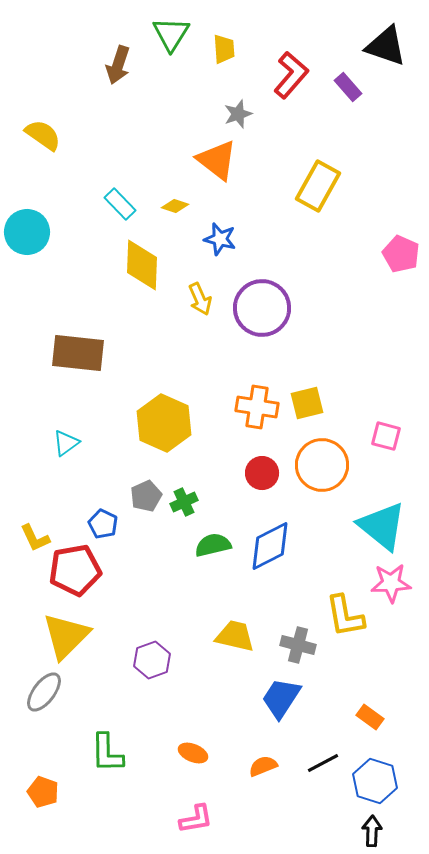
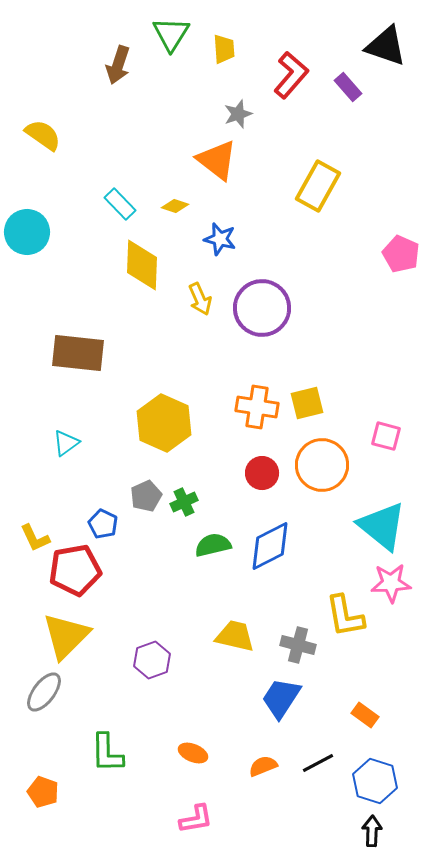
orange rectangle at (370, 717): moved 5 px left, 2 px up
black line at (323, 763): moved 5 px left
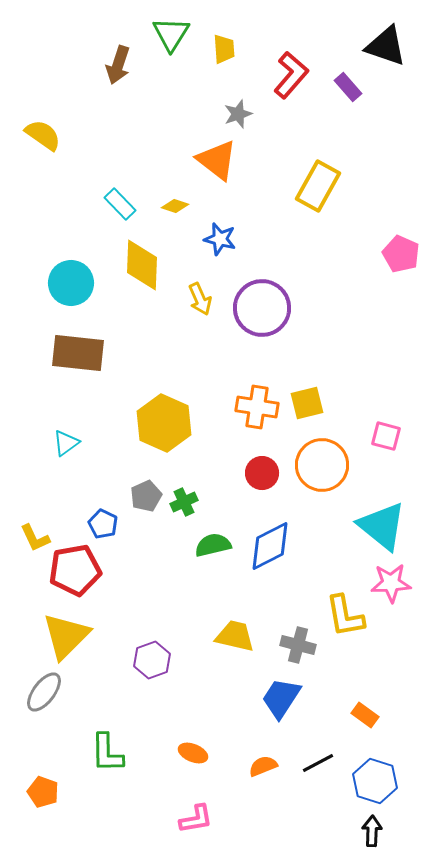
cyan circle at (27, 232): moved 44 px right, 51 px down
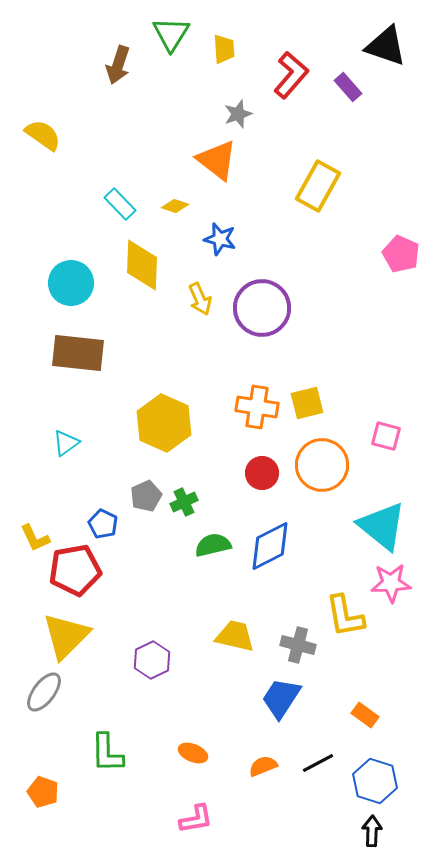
purple hexagon at (152, 660): rotated 6 degrees counterclockwise
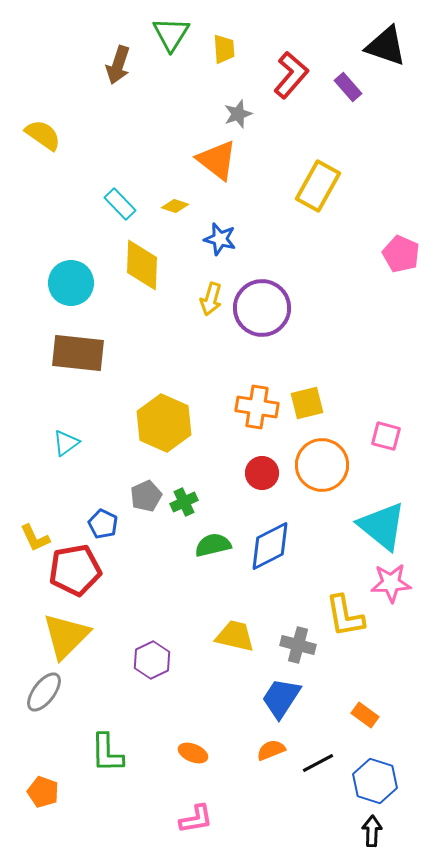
yellow arrow at (200, 299): moved 11 px right; rotated 40 degrees clockwise
orange semicircle at (263, 766): moved 8 px right, 16 px up
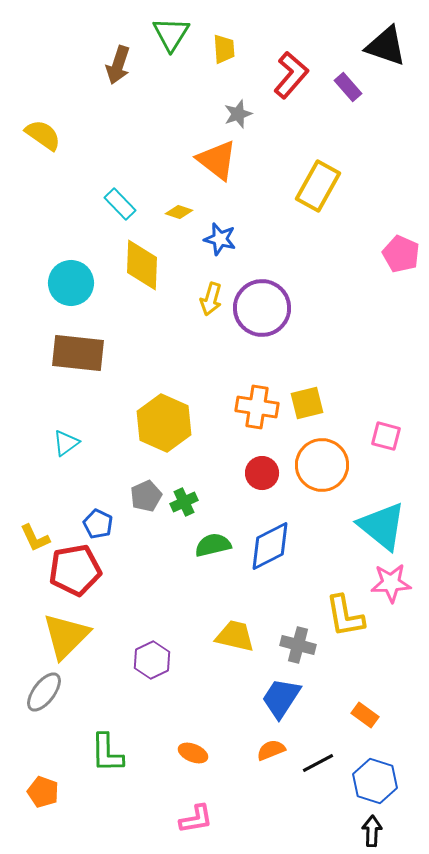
yellow diamond at (175, 206): moved 4 px right, 6 px down
blue pentagon at (103, 524): moved 5 px left
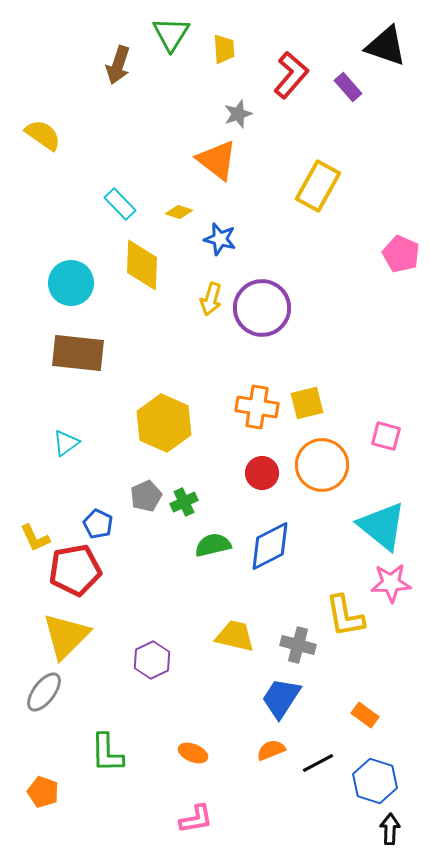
black arrow at (372, 831): moved 18 px right, 2 px up
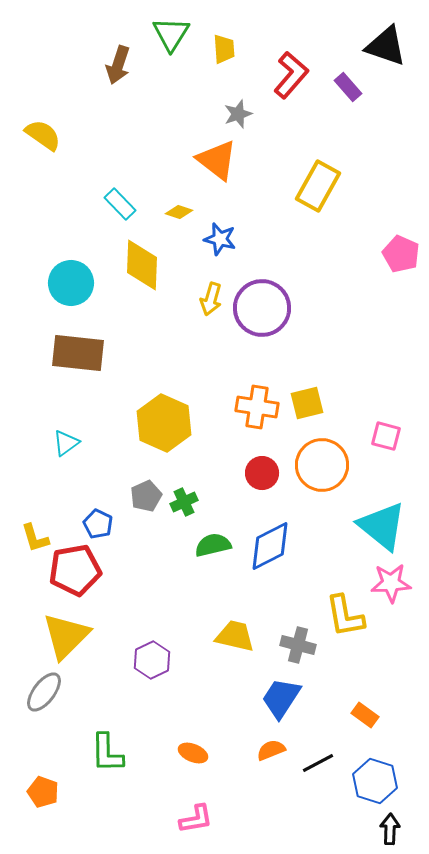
yellow L-shape at (35, 538): rotated 8 degrees clockwise
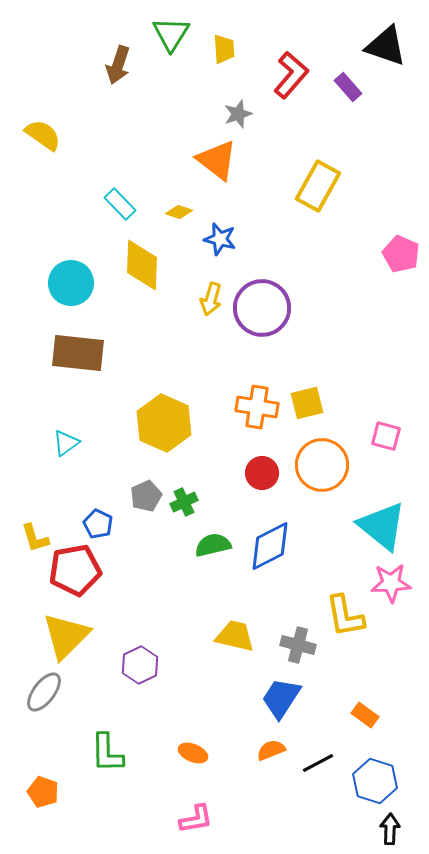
purple hexagon at (152, 660): moved 12 px left, 5 px down
